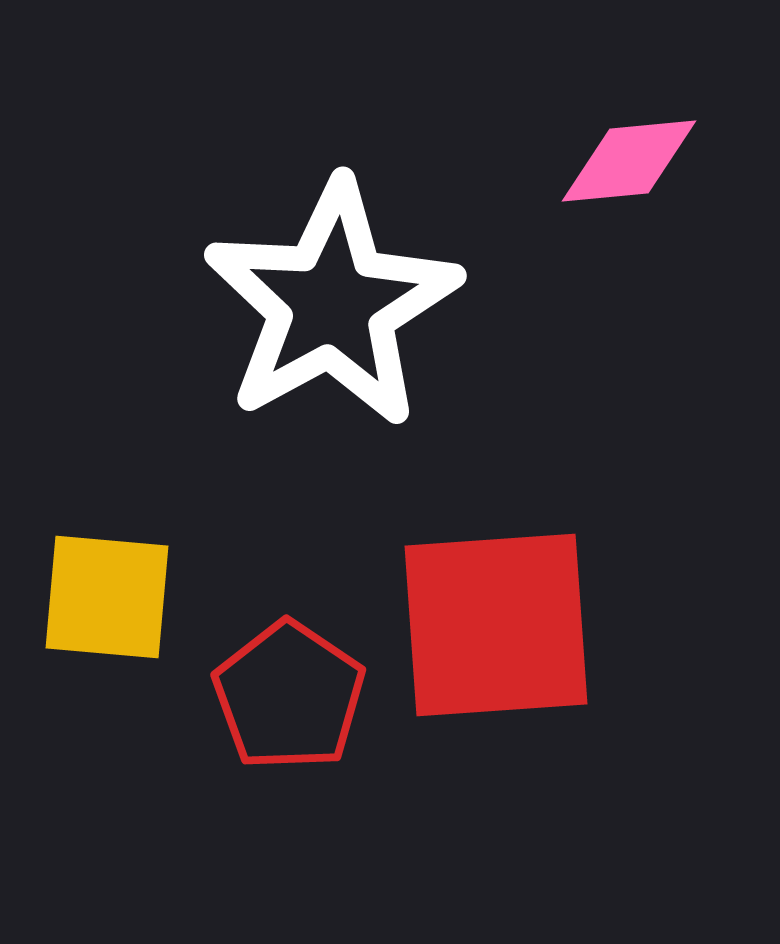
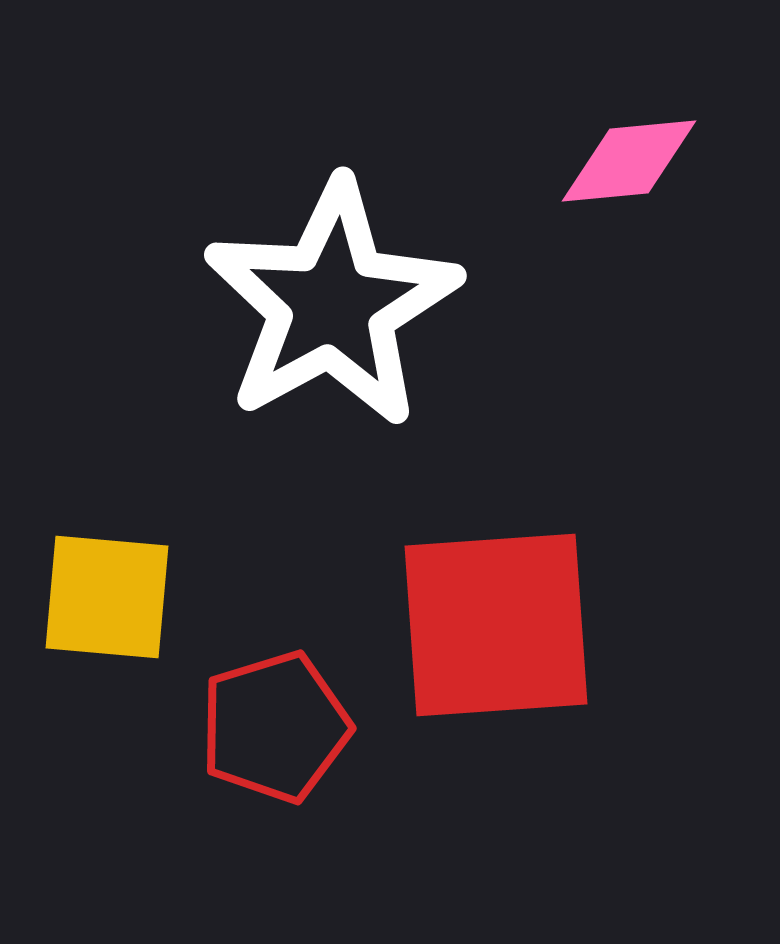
red pentagon: moved 14 px left, 31 px down; rotated 21 degrees clockwise
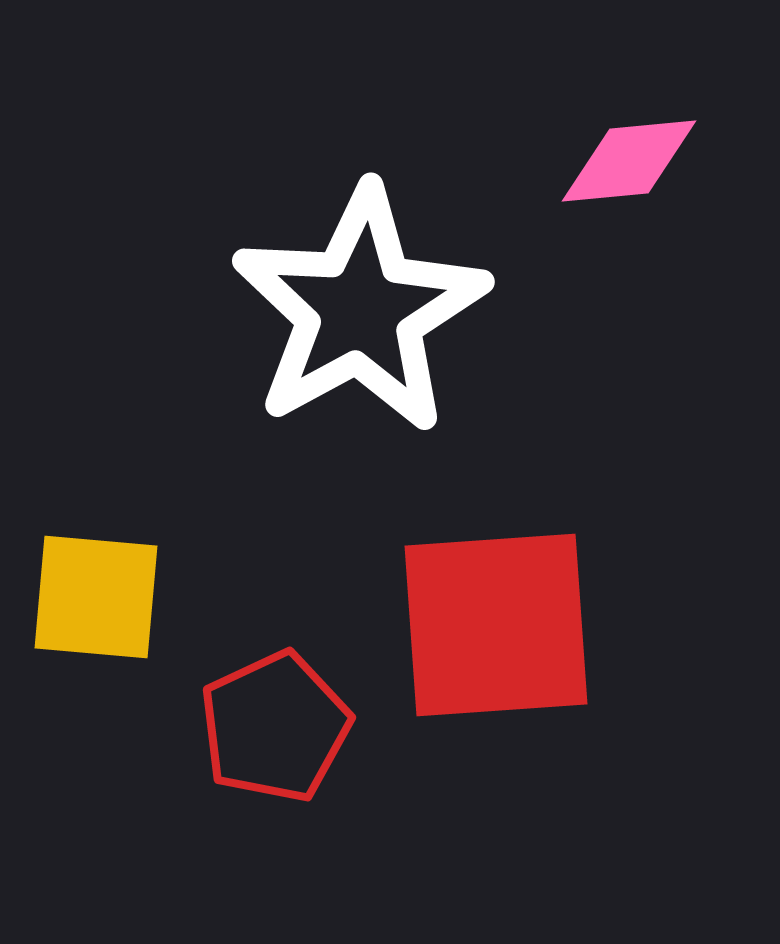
white star: moved 28 px right, 6 px down
yellow square: moved 11 px left
red pentagon: rotated 8 degrees counterclockwise
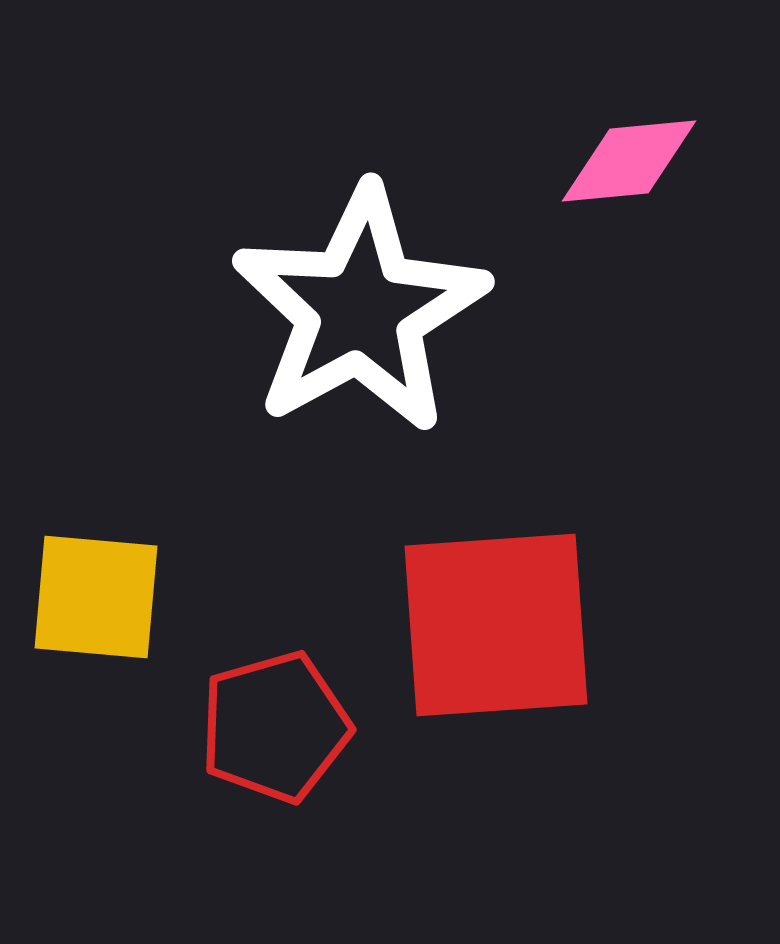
red pentagon: rotated 9 degrees clockwise
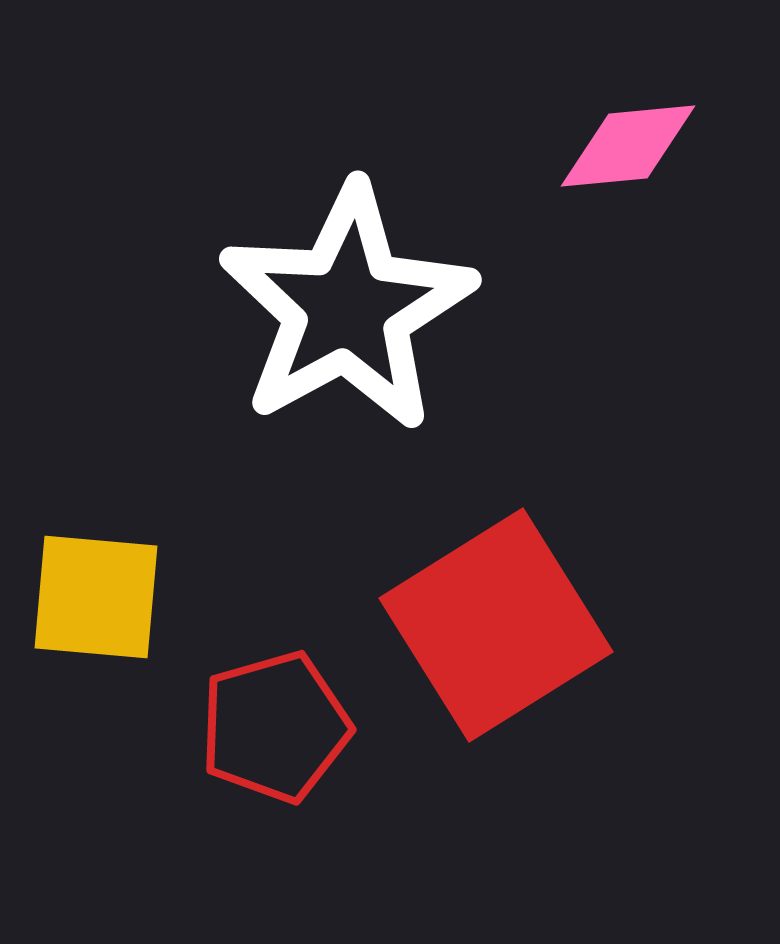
pink diamond: moved 1 px left, 15 px up
white star: moved 13 px left, 2 px up
red square: rotated 28 degrees counterclockwise
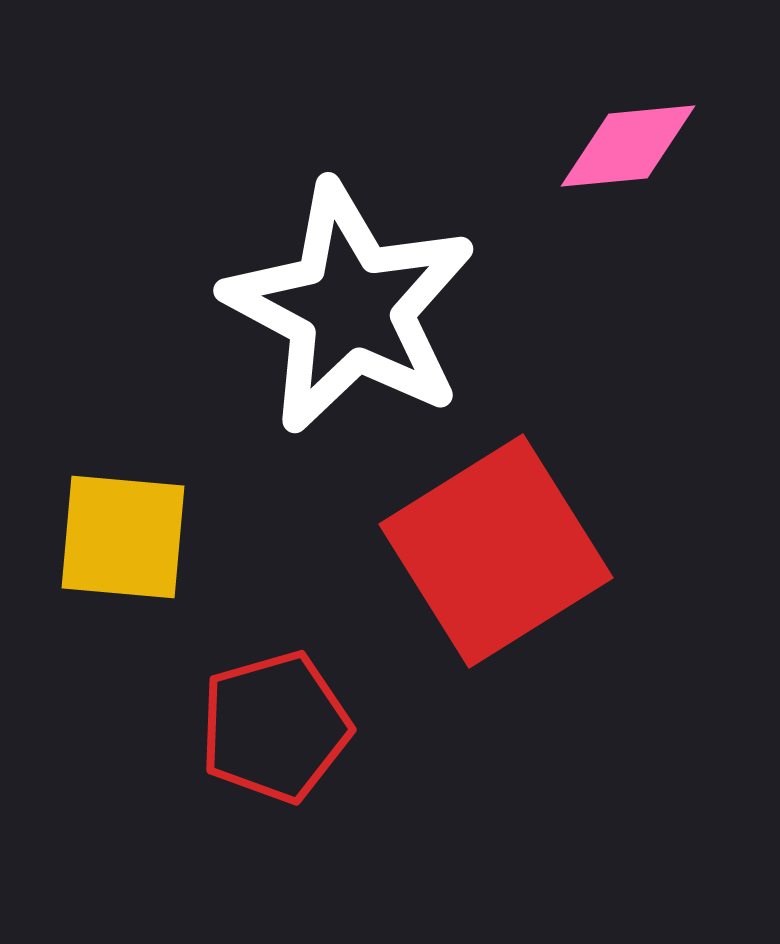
white star: moved 3 px right; rotated 15 degrees counterclockwise
yellow square: moved 27 px right, 60 px up
red square: moved 74 px up
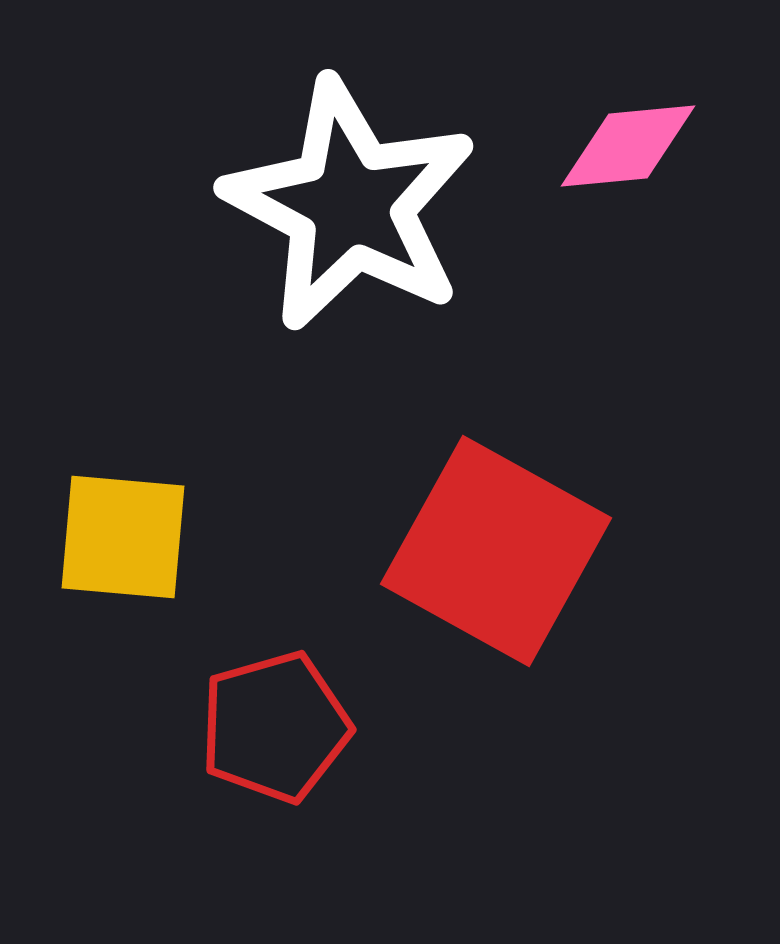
white star: moved 103 px up
red square: rotated 29 degrees counterclockwise
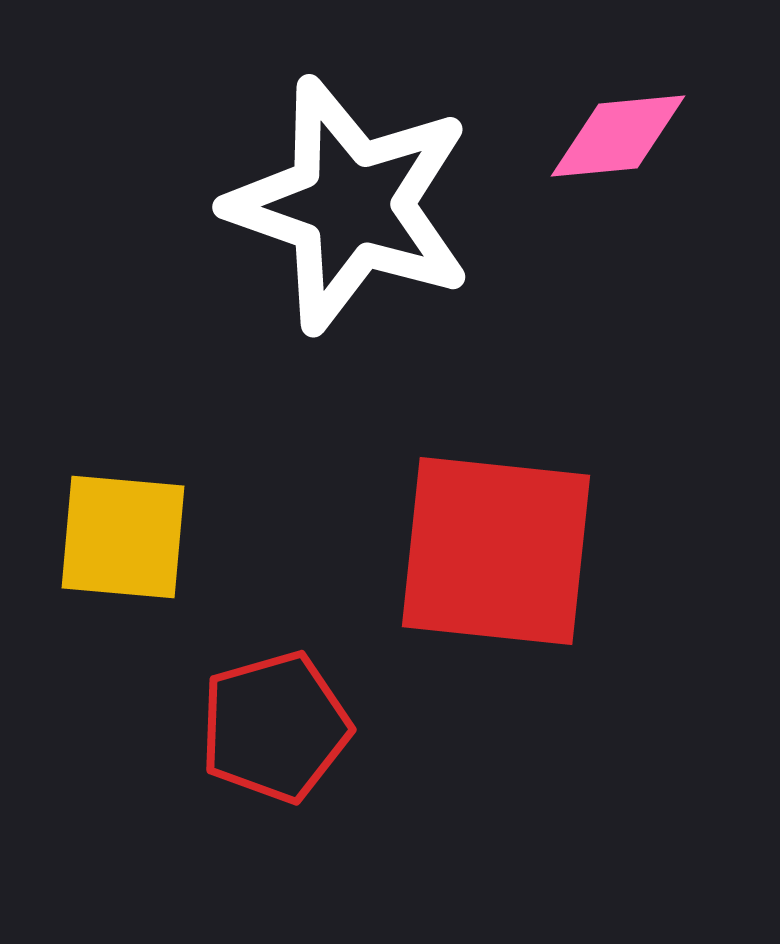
pink diamond: moved 10 px left, 10 px up
white star: rotated 9 degrees counterclockwise
red square: rotated 23 degrees counterclockwise
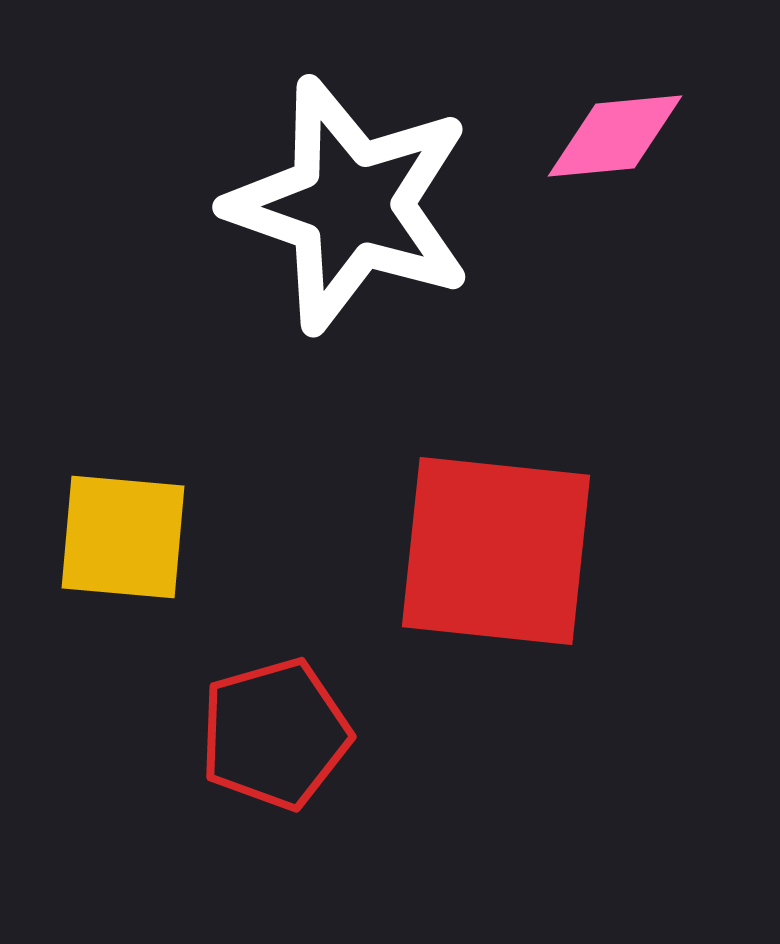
pink diamond: moved 3 px left
red pentagon: moved 7 px down
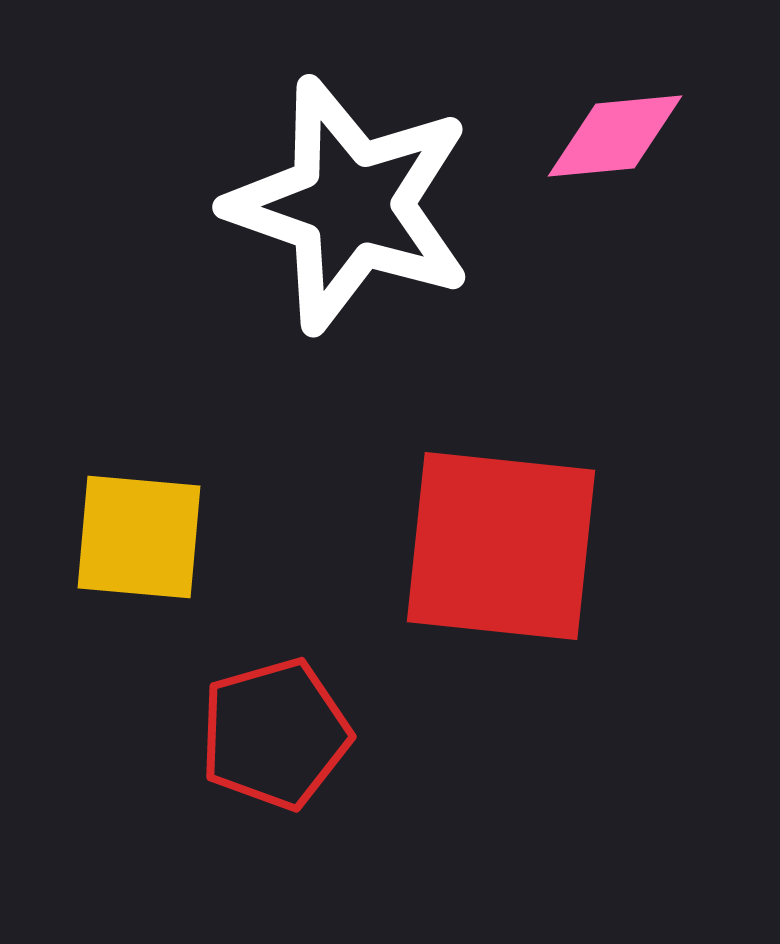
yellow square: moved 16 px right
red square: moved 5 px right, 5 px up
